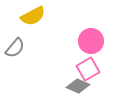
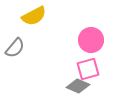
yellow semicircle: moved 1 px right
pink circle: moved 1 px up
pink square: rotated 15 degrees clockwise
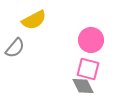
yellow semicircle: moved 4 px down
pink square: rotated 30 degrees clockwise
gray diamond: moved 5 px right; rotated 40 degrees clockwise
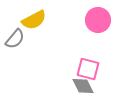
pink circle: moved 7 px right, 20 px up
gray semicircle: moved 9 px up
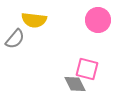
yellow semicircle: rotated 35 degrees clockwise
pink square: moved 1 px left
gray diamond: moved 8 px left, 2 px up
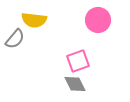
pink square: moved 9 px left, 8 px up; rotated 35 degrees counterclockwise
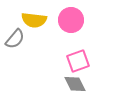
pink circle: moved 27 px left
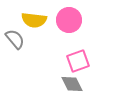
pink circle: moved 2 px left
gray semicircle: rotated 80 degrees counterclockwise
gray diamond: moved 3 px left
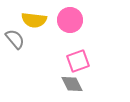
pink circle: moved 1 px right
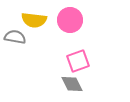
gray semicircle: moved 2 px up; rotated 40 degrees counterclockwise
